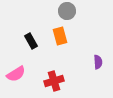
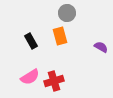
gray circle: moved 2 px down
purple semicircle: moved 3 px right, 15 px up; rotated 56 degrees counterclockwise
pink semicircle: moved 14 px right, 3 px down
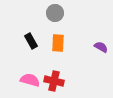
gray circle: moved 12 px left
orange rectangle: moved 2 px left, 7 px down; rotated 18 degrees clockwise
pink semicircle: moved 3 px down; rotated 132 degrees counterclockwise
red cross: rotated 30 degrees clockwise
